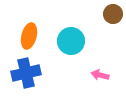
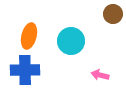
blue cross: moved 1 px left, 3 px up; rotated 12 degrees clockwise
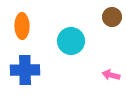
brown circle: moved 1 px left, 3 px down
orange ellipse: moved 7 px left, 10 px up; rotated 15 degrees counterclockwise
pink arrow: moved 11 px right
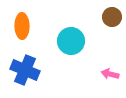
blue cross: rotated 24 degrees clockwise
pink arrow: moved 1 px left, 1 px up
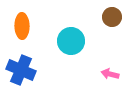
blue cross: moved 4 px left
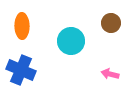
brown circle: moved 1 px left, 6 px down
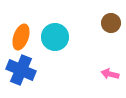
orange ellipse: moved 1 px left, 11 px down; rotated 20 degrees clockwise
cyan circle: moved 16 px left, 4 px up
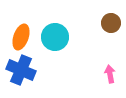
pink arrow: rotated 66 degrees clockwise
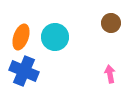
blue cross: moved 3 px right, 1 px down
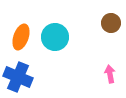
blue cross: moved 6 px left, 6 px down
